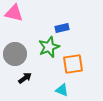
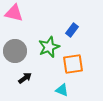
blue rectangle: moved 10 px right, 2 px down; rotated 40 degrees counterclockwise
gray circle: moved 3 px up
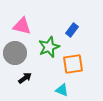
pink triangle: moved 8 px right, 13 px down
gray circle: moved 2 px down
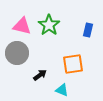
blue rectangle: moved 16 px right; rotated 24 degrees counterclockwise
green star: moved 22 px up; rotated 15 degrees counterclockwise
gray circle: moved 2 px right
black arrow: moved 15 px right, 3 px up
